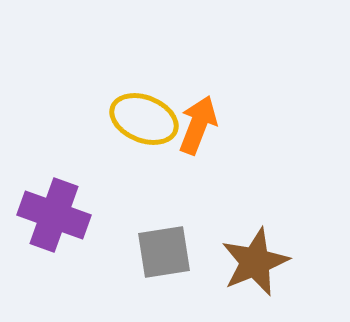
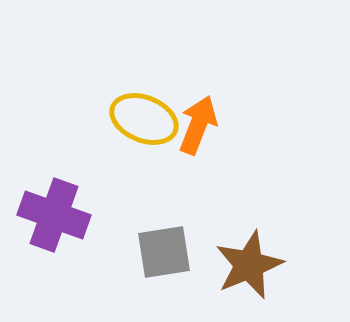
brown star: moved 6 px left, 3 px down
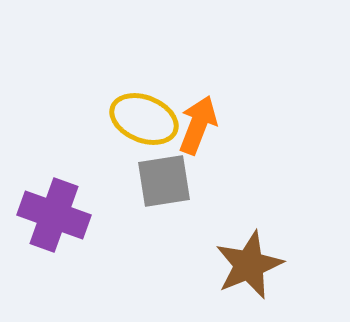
gray square: moved 71 px up
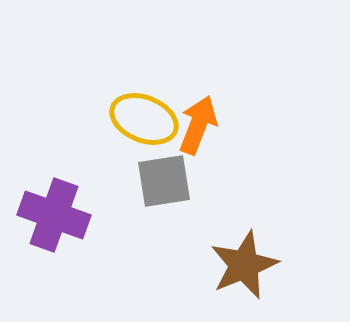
brown star: moved 5 px left
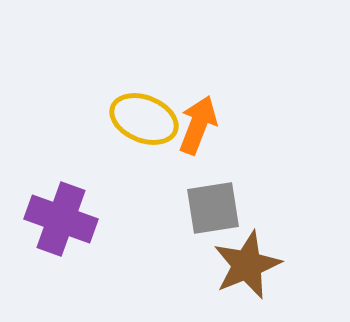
gray square: moved 49 px right, 27 px down
purple cross: moved 7 px right, 4 px down
brown star: moved 3 px right
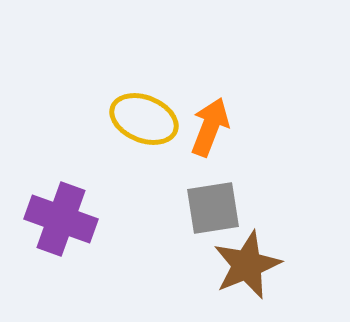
orange arrow: moved 12 px right, 2 px down
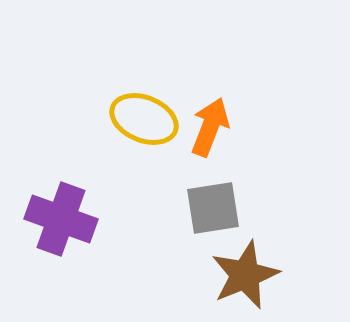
brown star: moved 2 px left, 10 px down
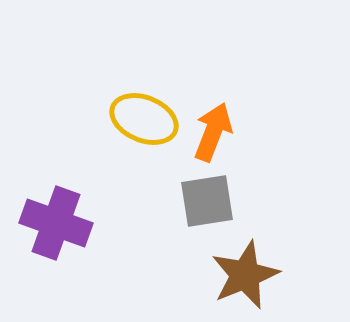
orange arrow: moved 3 px right, 5 px down
gray square: moved 6 px left, 7 px up
purple cross: moved 5 px left, 4 px down
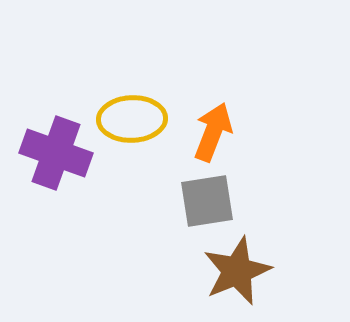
yellow ellipse: moved 12 px left; rotated 24 degrees counterclockwise
purple cross: moved 70 px up
brown star: moved 8 px left, 4 px up
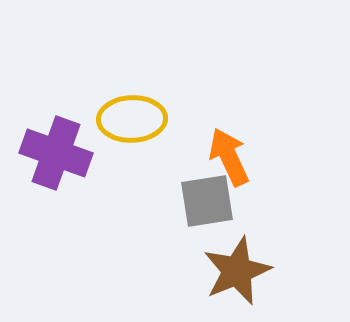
orange arrow: moved 16 px right, 25 px down; rotated 46 degrees counterclockwise
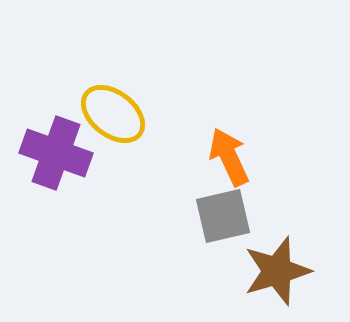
yellow ellipse: moved 19 px left, 5 px up; rotated 40 degrees clockwise
gray square: moved 16 px right, 15 px down; rotated 4 degrees counterclockwise
brown star: moved 40 px right; rotated 6 degrees clockwise
